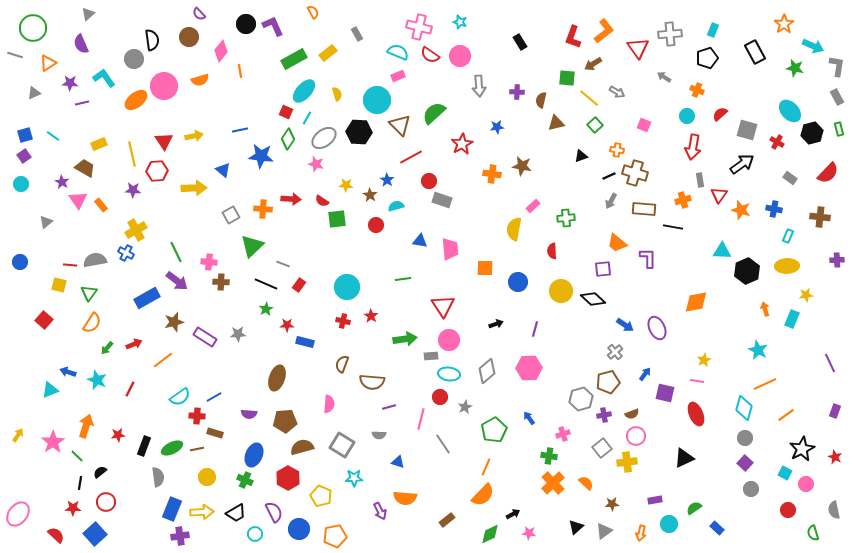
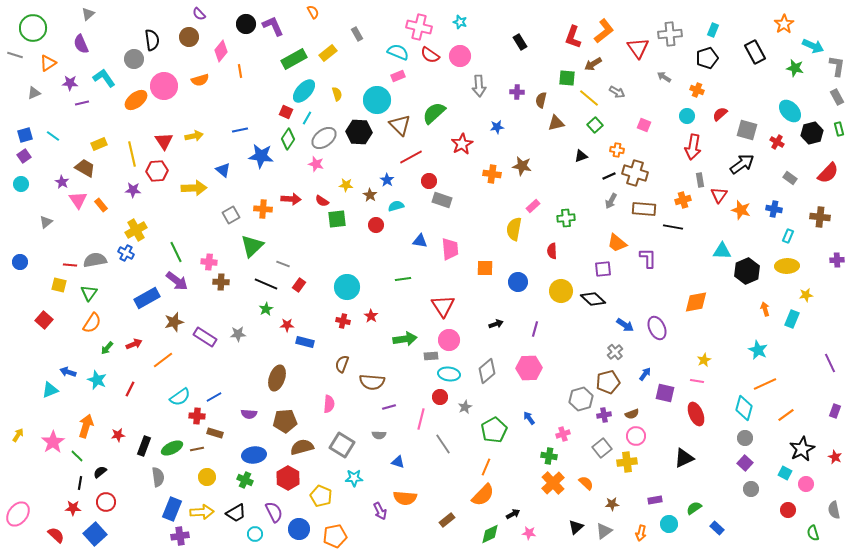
blue ellipse at (254, 455): rotated 60 degrees clockwise
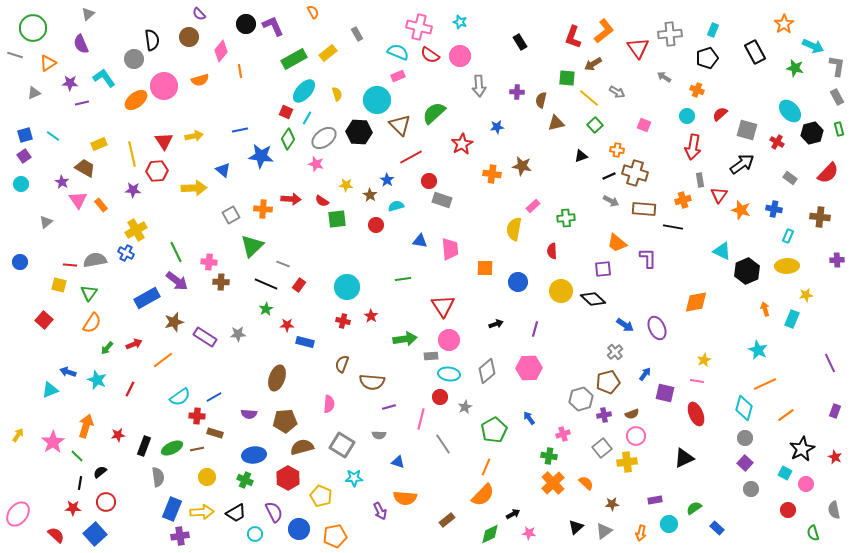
gray arrow at (611, 201): rotated 91 degrees counterclockwise
cyan triangle at (722, 251): rotated 24 degrees clockwise
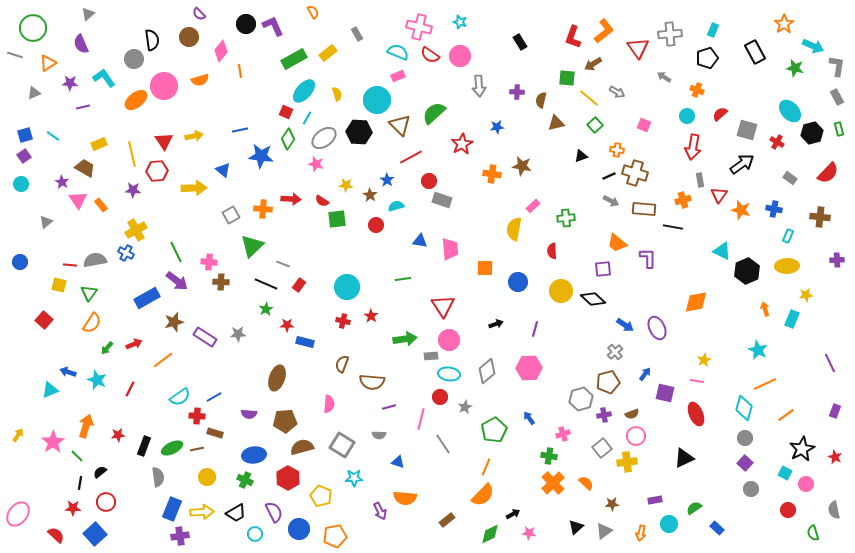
purple line at (82, 103): moved 1 px right, 4 px down
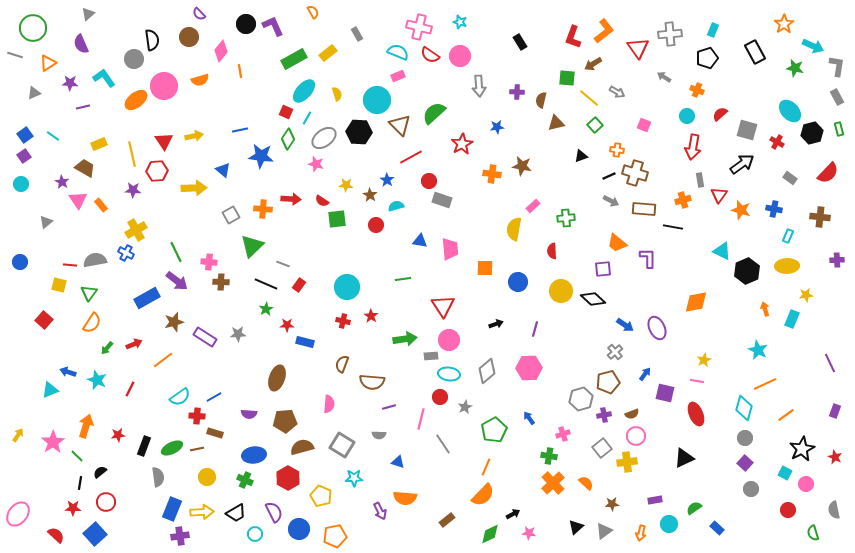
blue square at (25, 135): rotated 21 degrees counterclockwise
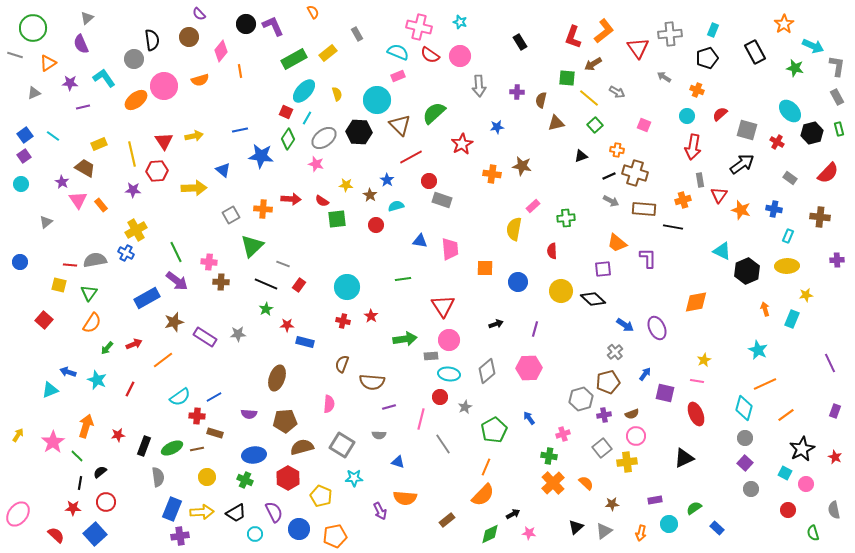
gray triangle at (88, 14): moved 1 px left, 4 px down
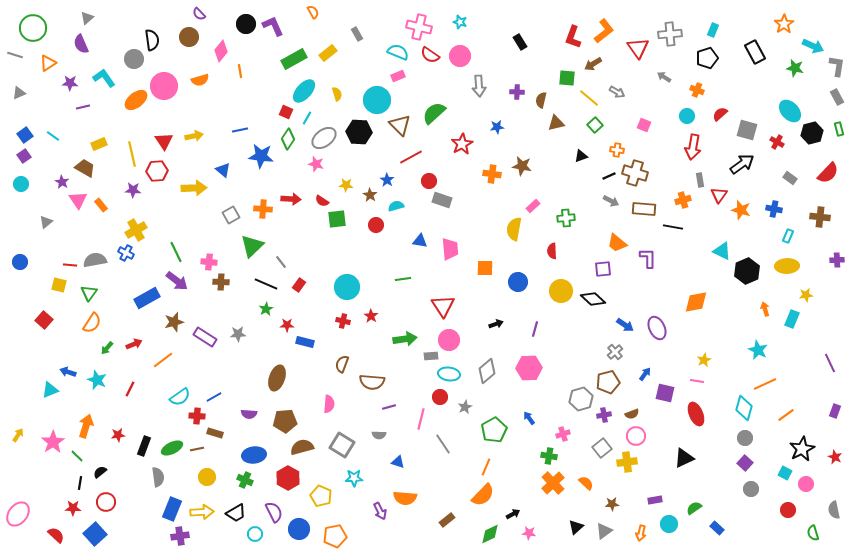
gray triangle at (34, 93): moved 15 px left
gray line at (283, 264): moved 2 px left, 2 px up; rotated 32 degrees clockwise
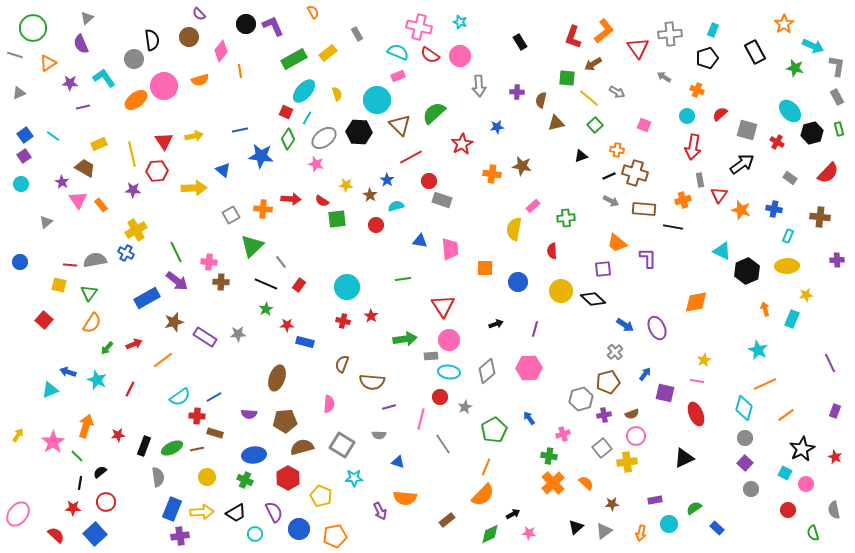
cyan ellipse at (449, 374): moved 2 px up
